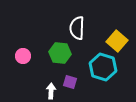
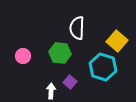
purple square: rotated 24 degrees clockwise
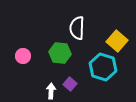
purple square: moved 2 px down
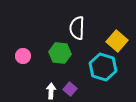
purple square: moved 5 px down
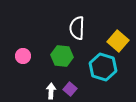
yellow square: moved 1 px right
green hexagon: moved 2 px right, 3 px down
